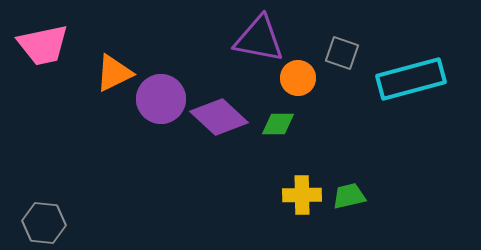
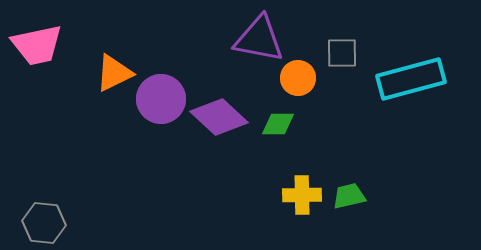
pink trapezoid: moved 6 px left
gray square: rotated 20 degrees counterclockwise
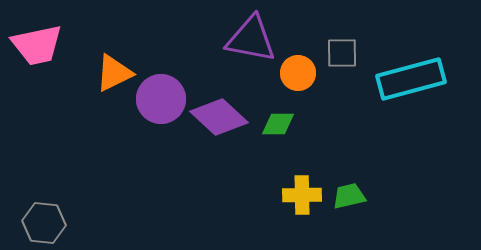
purple triangle: moved 8 px left
orange circle: moved 5 px up
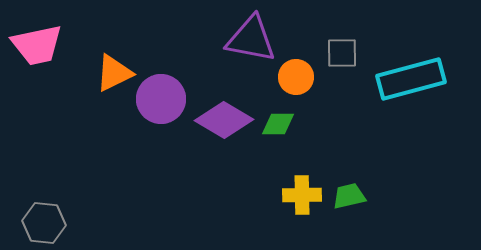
orange circle: moved 2 px left, 4 px down
purple diamond: moved 5 px right, 3 px down; rotated 12 degrees counterclockwise
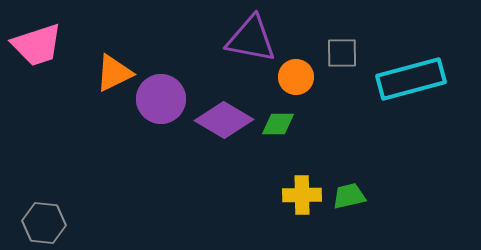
pink trapezoid: rotated 6 degrees counterclockwise
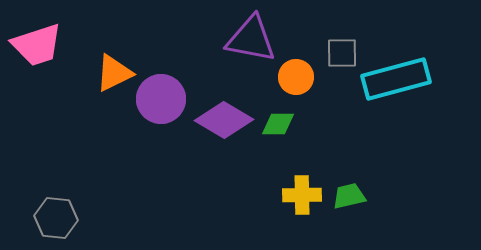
cyan rectangle: moved 15 px left
gray hexagon: moved 12 px right, 5 px up
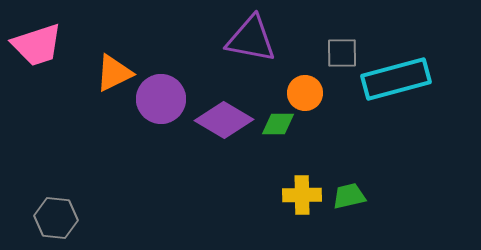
orange circle: moved 9 px right, 16 px down
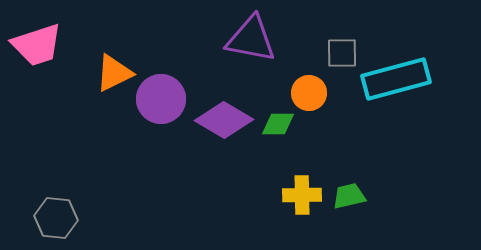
orange circle: moved 4 px right
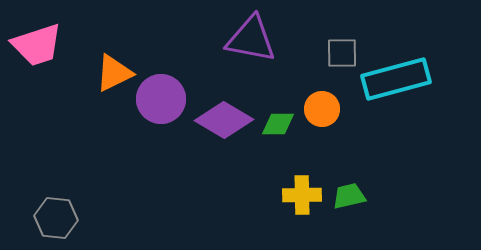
orange circle: moved 13 px right, 16 px down
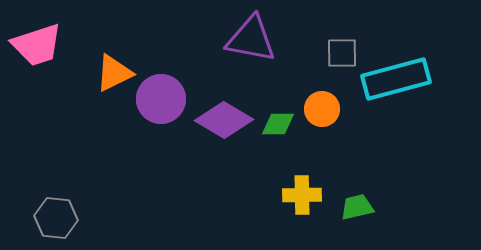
green trapezoid: moved 8 px right, 11 px down
